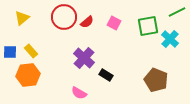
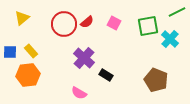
red circle: moved 7 px down
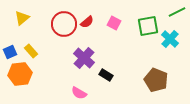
blue square: rotated 24 degrees counterclockwise
orange hexagon: moved 8 px left, 1 px up
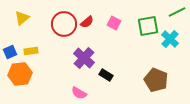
yellow rectangle: rotated 56 degrees counterclockwise
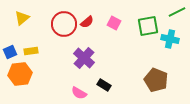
cyan cross: rotated 30 degrees counterclockwise
black rectangle: moved 2 px left, 10 px down
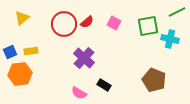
brown pentagon: moved 2 px left
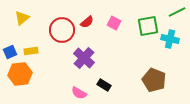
red circle: moved 2 px left, 6 px down
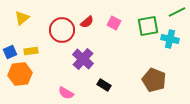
purple cross: moved 1 px left, 1 px down
pink semicircle: moved 13 px left
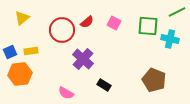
green square: rotated 15 degrees clockwise
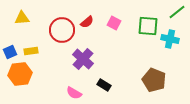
green line: rotated 12 degrees counterclockwise
yellow triangle: rotated 35 degrees clockwise
pink semicircle: moved 8 px right
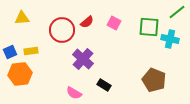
green square: moved 1 px right, 1 px down
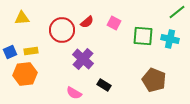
green square: moved 6 px left, 9 px down
orange hexagon: moved 5 px right
